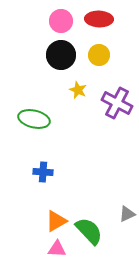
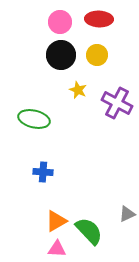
pink circle: moved 1 px left, 1 px down
yellow circle: moved 2 px left
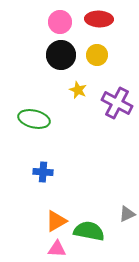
green semicircle: rotated 36 degrees counterclockwise
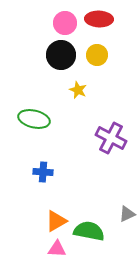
pink circle: moved 5 px right, 1 px down
purple cross: moved 6 px left, 35 px down
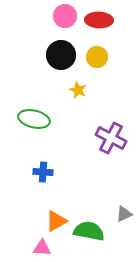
red ellipse: moved 1 px down
pink circle: moved 7 px up
yellow circle: moved 2 px down
gray triangle: moved 3 px left
pink triangle: moved 15 px left, 1 px up
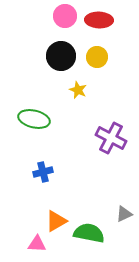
black circle: moved 1 px down
blue cross: rotated 18 degrees counterclockwise
green semicircle: moved 2 px down
pink triangle: moved 5 px left, 4 px up
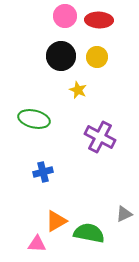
purple cross: moved 11 px left, 1 px up
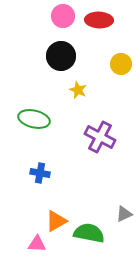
pink circle: moved 2 px left
yellow circle: moved 24 px right, 7 px down
blue cross: moved 3 px left, 1 px down; rotated 24 degrees clockwise
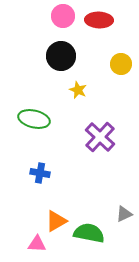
purple cross: rotated 16 degrees clockwise
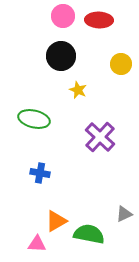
green semicircle: moved 1 px down
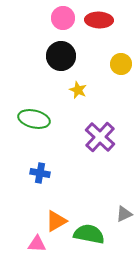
pink circle: moved 2 px down
